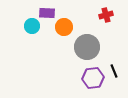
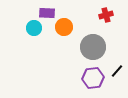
cyan circle: moved 2 px right, 2 px down
gray circle: moved 6 px right
black line: moved 3 px right; rotated 64 degrees clockwise
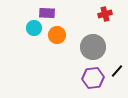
red cross: moved 1 px left, 1 px up
orange circle: moved 7 px left, 8 px down
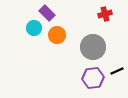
purple rectangle: rotated 42 degrees clockwise
black line: rotated 24 degrees clockwise
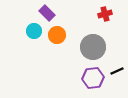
cyan circle: moved 3 px down
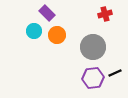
black line: moved 2 px left, 2 px down
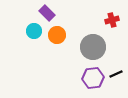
red cross: moved 7 px right, 6 px down
black line: moved 1 px right, 1 px down
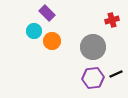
orange circle: moved 5 px left, 6 px down
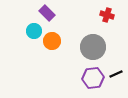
red cross: moved 5 px left, 5 px up; rotated 32 degrees clockwise
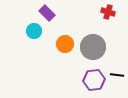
red cross: moved 1 px right, 3 px up
orange circle: moved 13 px right, 3 px down
black line: moved 1 px right, 1 px down; rotated 32 degrees clockwise
purple hexagon: moved 1 px right, 2 px down
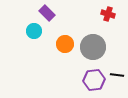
red cross: moved 2 px down
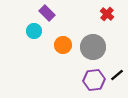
red cross: moved 1 px left; rotated 24 degrees clockwise
orange circle: moved 2 px left, 1 px down
black line: rotated 48 degrees counterclockwise
